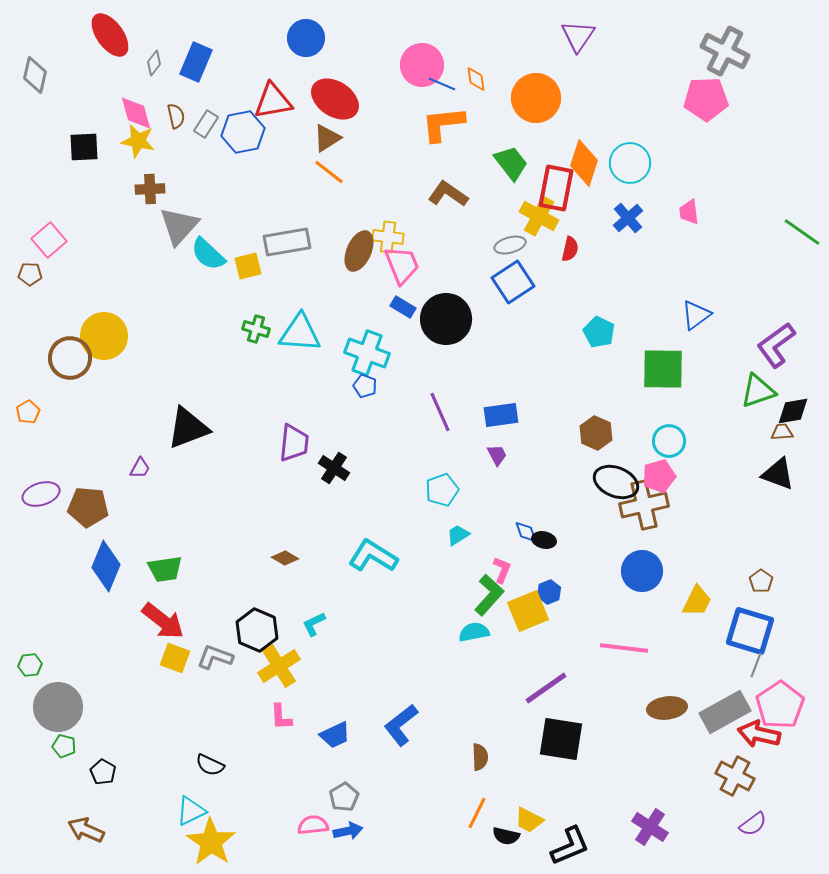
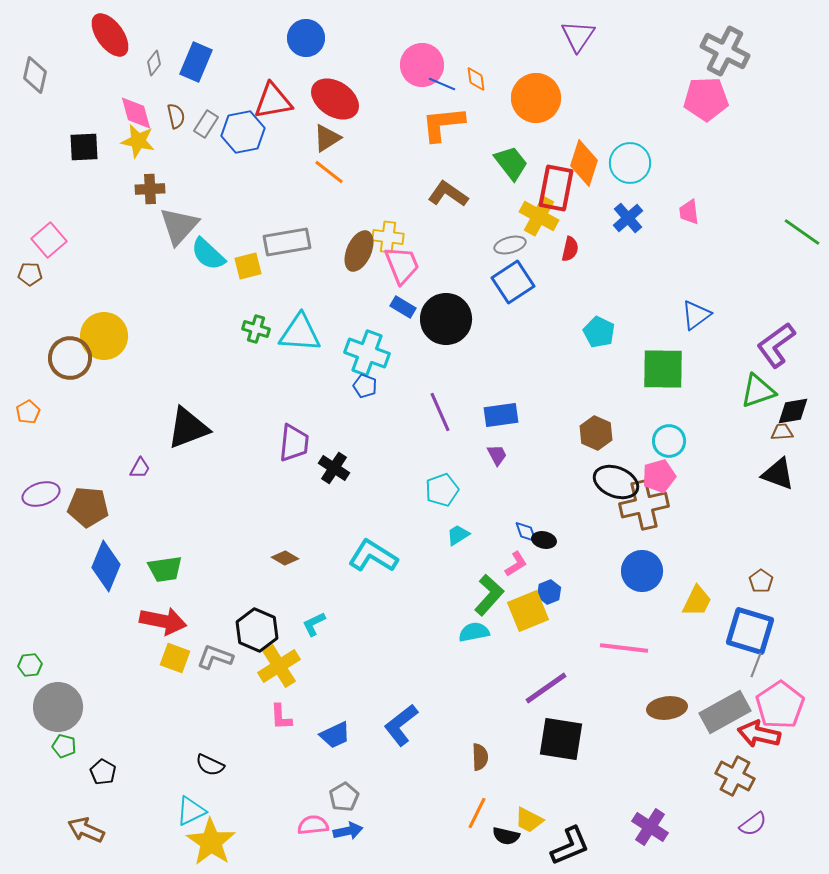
pink L-shape at (502, 570): moved 14 px right, 6 px up; rotated 36 degrees clockwise
red arrow at (163, 621): rotated 27 degrees counterclockwise
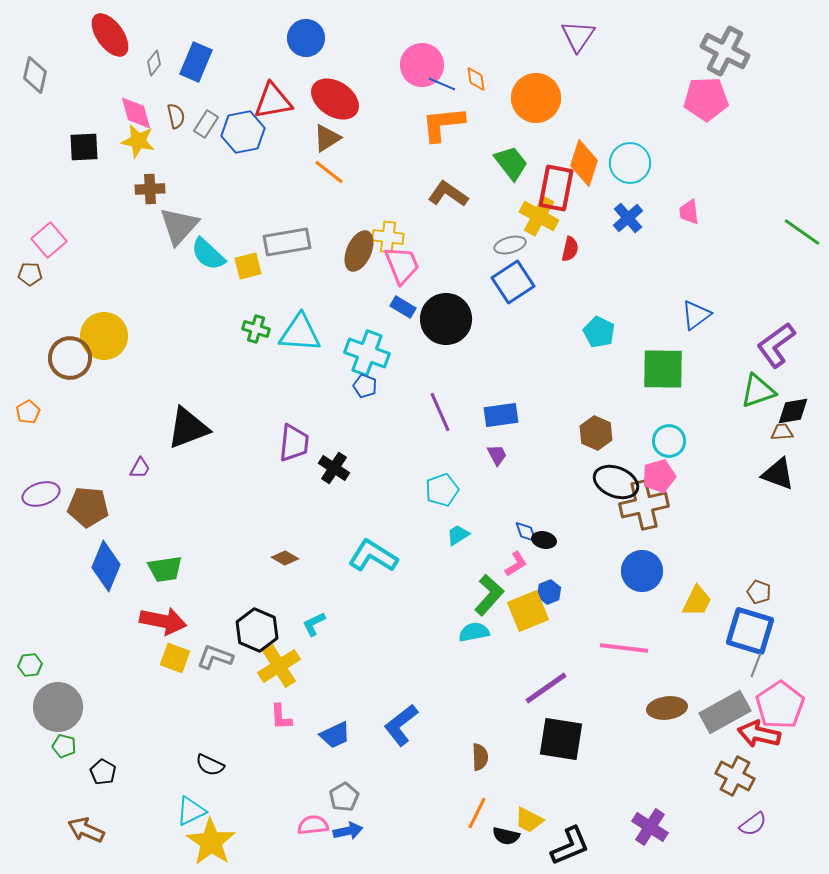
brown pentagon at (761, 581): moved 2 px left, 11 px down; rotated 15 degrees counterclockwise
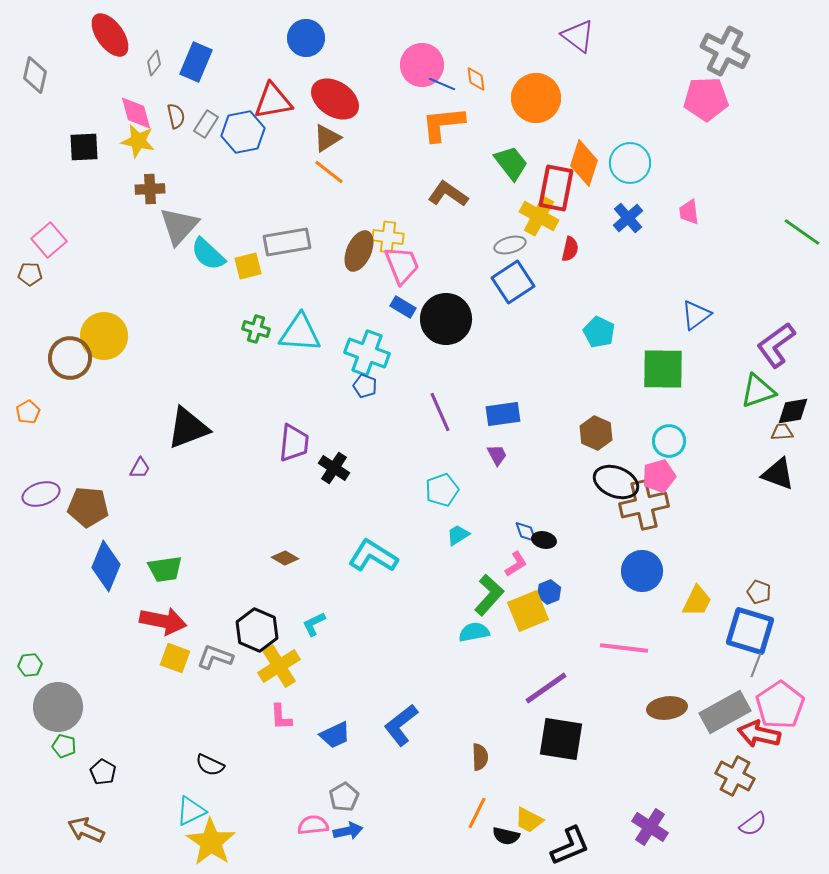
purple triangle at (578, 36): rotated 27 degrees counterclockwise
blue rectangle at (501, 415): moved 2 px right, 1 px up
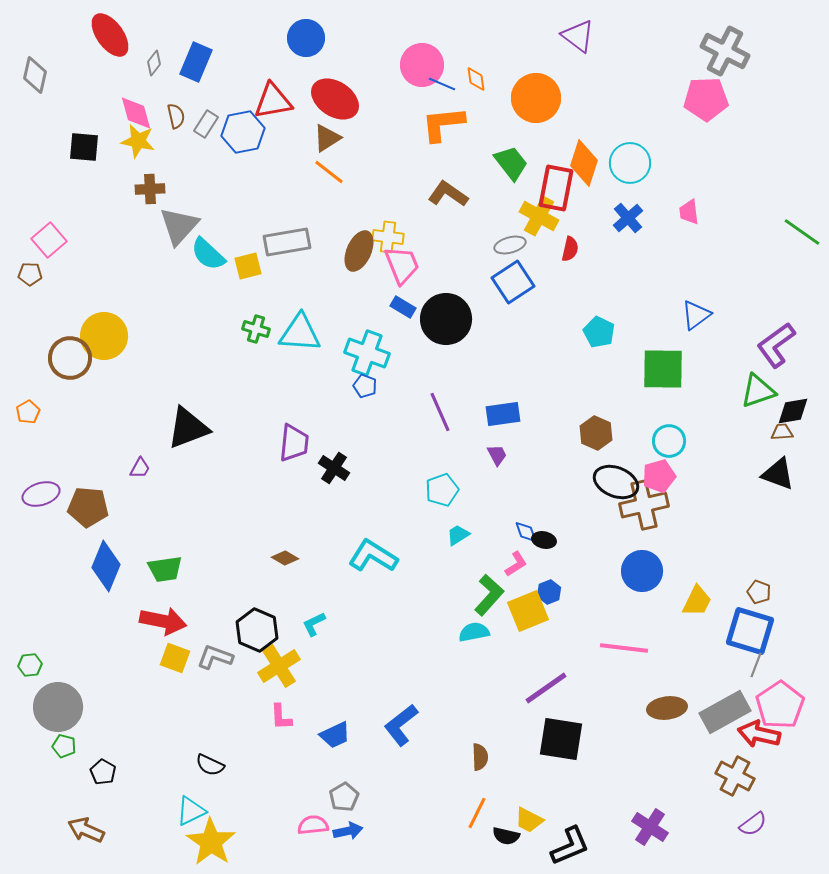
black square at (84, 147): rotated 8 degrees clockwise
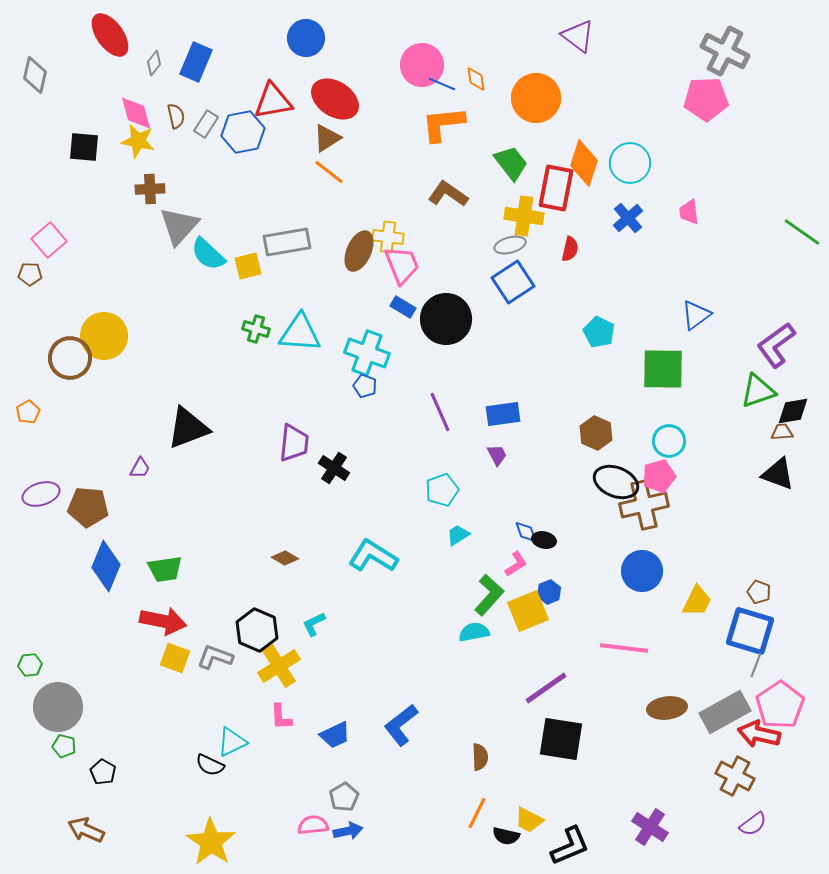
yellow cross at (539, 216): moved 15 px left; rotated 21 degrees counterclockwise
cyan triangle at (191, 811): moved 41 px right, 69 px up
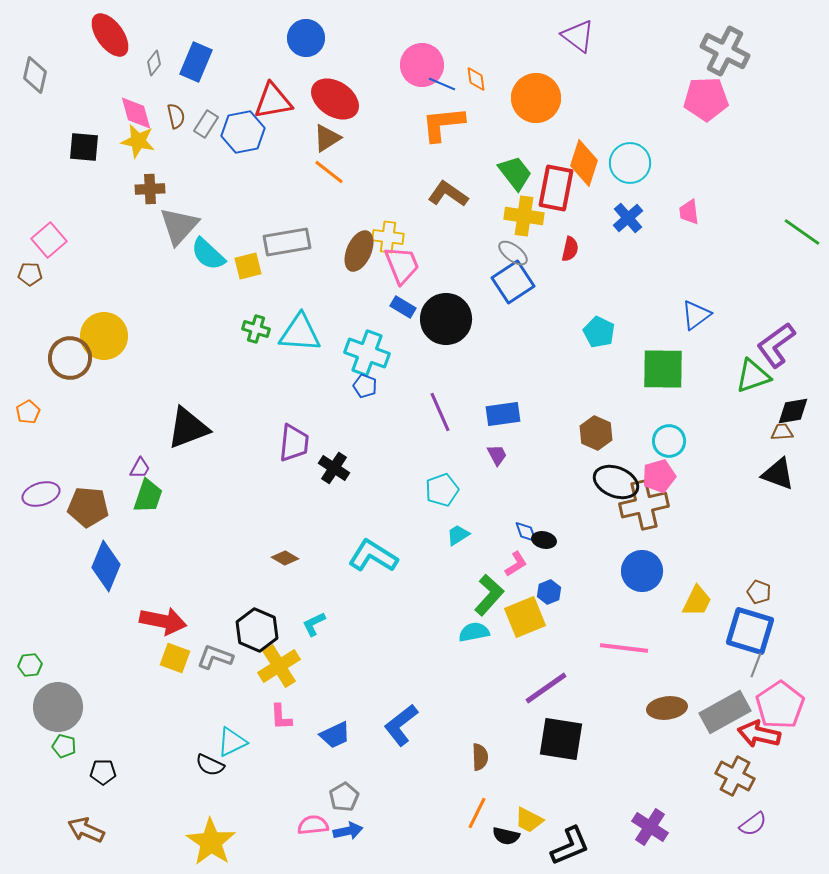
green trapezoid at (511, 163): moved 4 px right, 10 px down
gray ellipse at (510, 245): moved 3 px right, 8 px down; rotated 52 degrees clockwise
green triangle at (758, 391): moved 5 px left, 15 px up
green trapezoid at (165, 569): moved 17 px left, 73 px up; rotated 63 degrees counterclockwise
yellow square at (528, 611): moved 3 px left, 6 px down
black pentagon at (103, 772): rotated 30 degrees counterclockwise
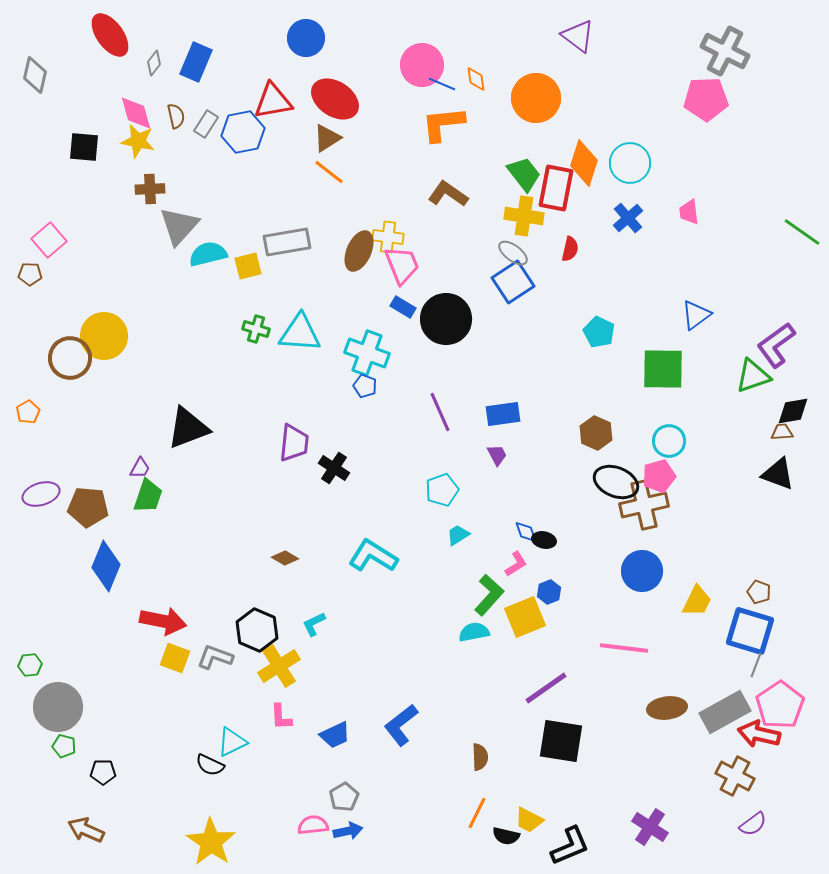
green trapezoid at (515, 173): moved 9 px right, 1 px down
cyan semicircle at (208, 254): rotated 123 degrees clockwise
black square at (561, 739): moved 2 px down
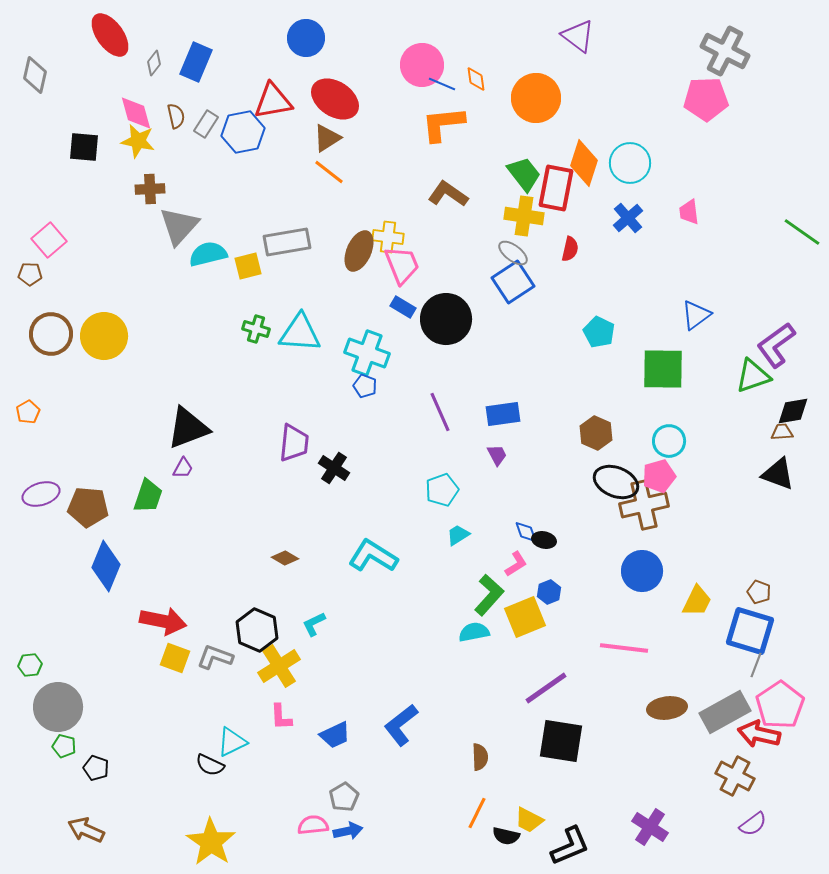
brown circle at (70, 358): moved 19 px left, 24 px up
purple trapezoid at (140, 468): moved 43 px right
black pentagon at (103, 772): moved 7 px left, 4 px up; rotated 20 degrees clockwise
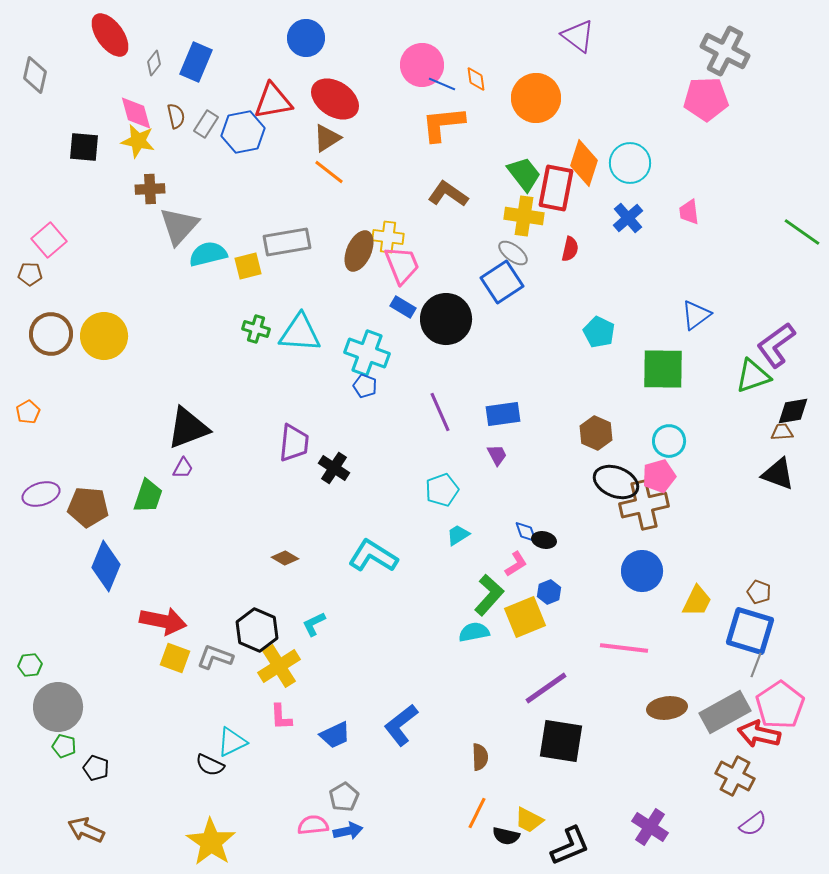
blue square at (513, 282): moved 11 px left
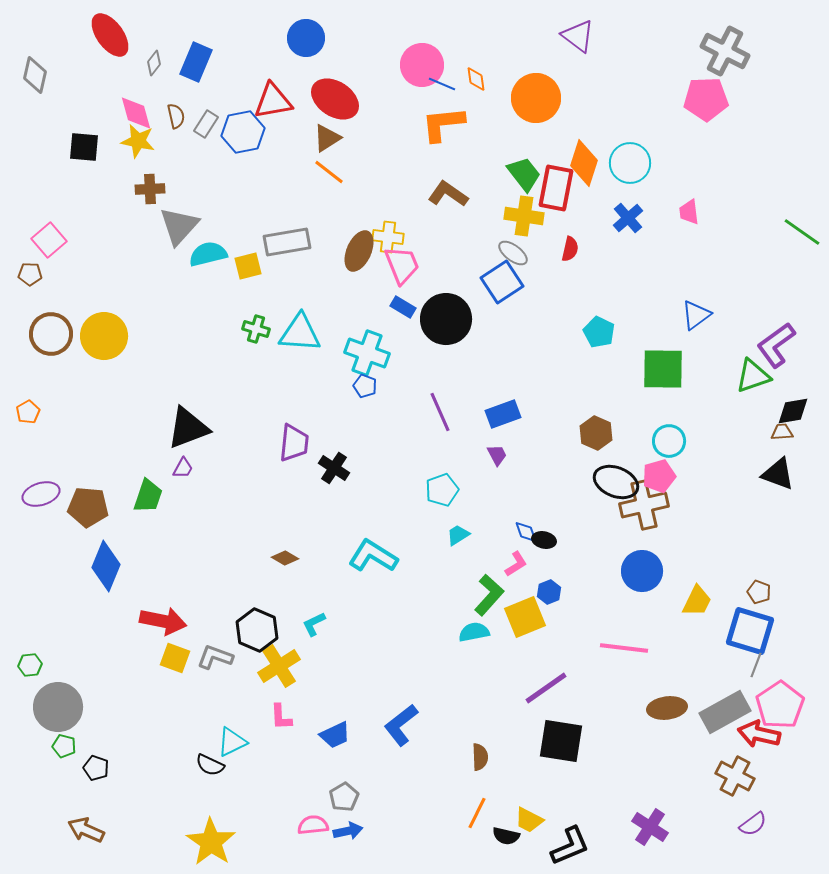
blue rectangle at (503, 414): rotated 12 degrees counterclockwise
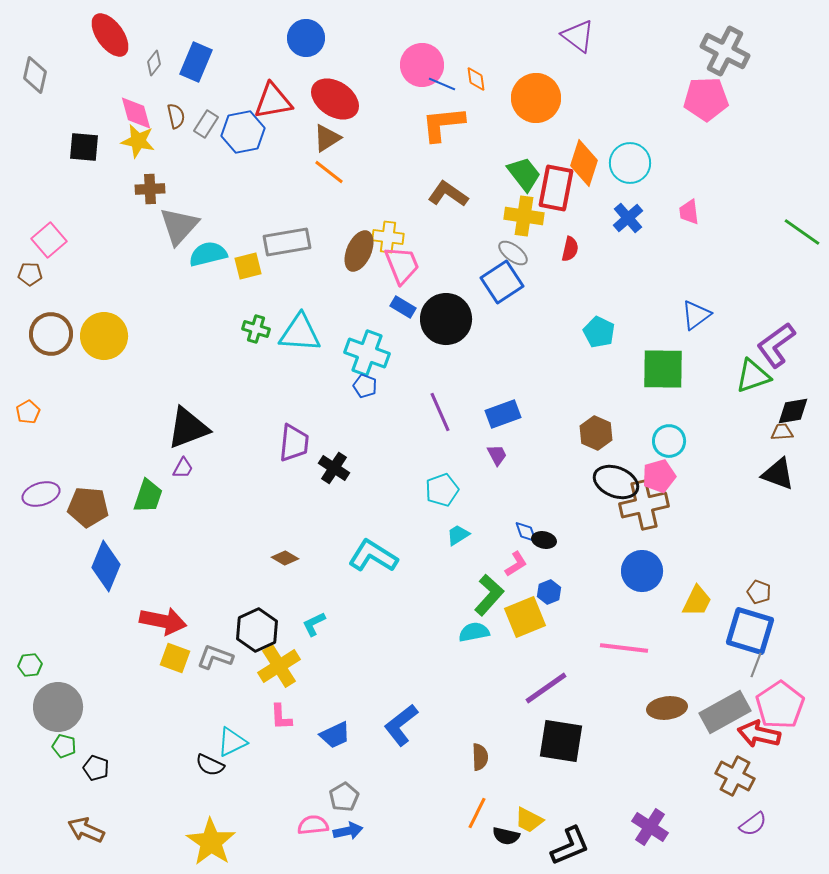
black hexagon at (257, 630): rotated 12 degrees clockwise
